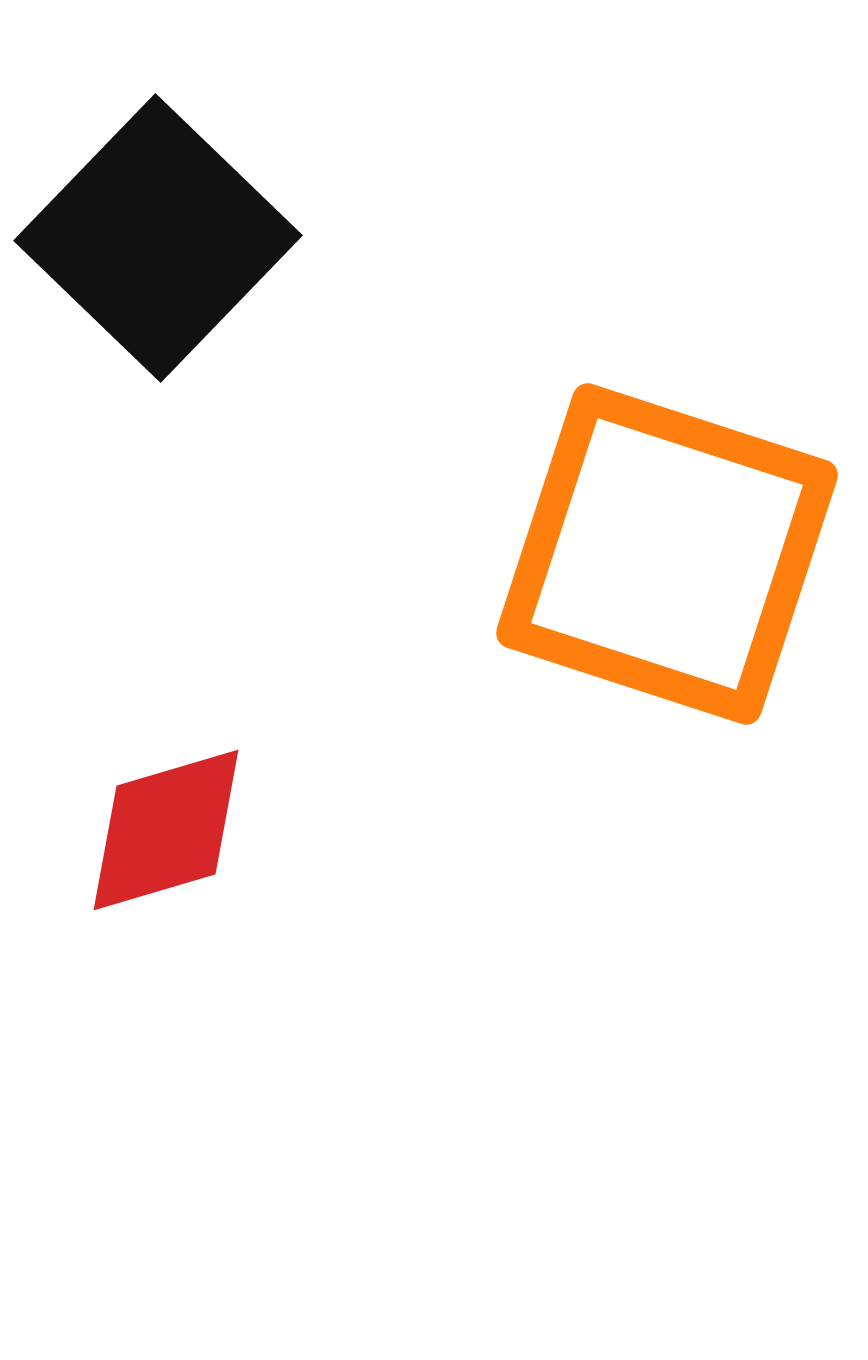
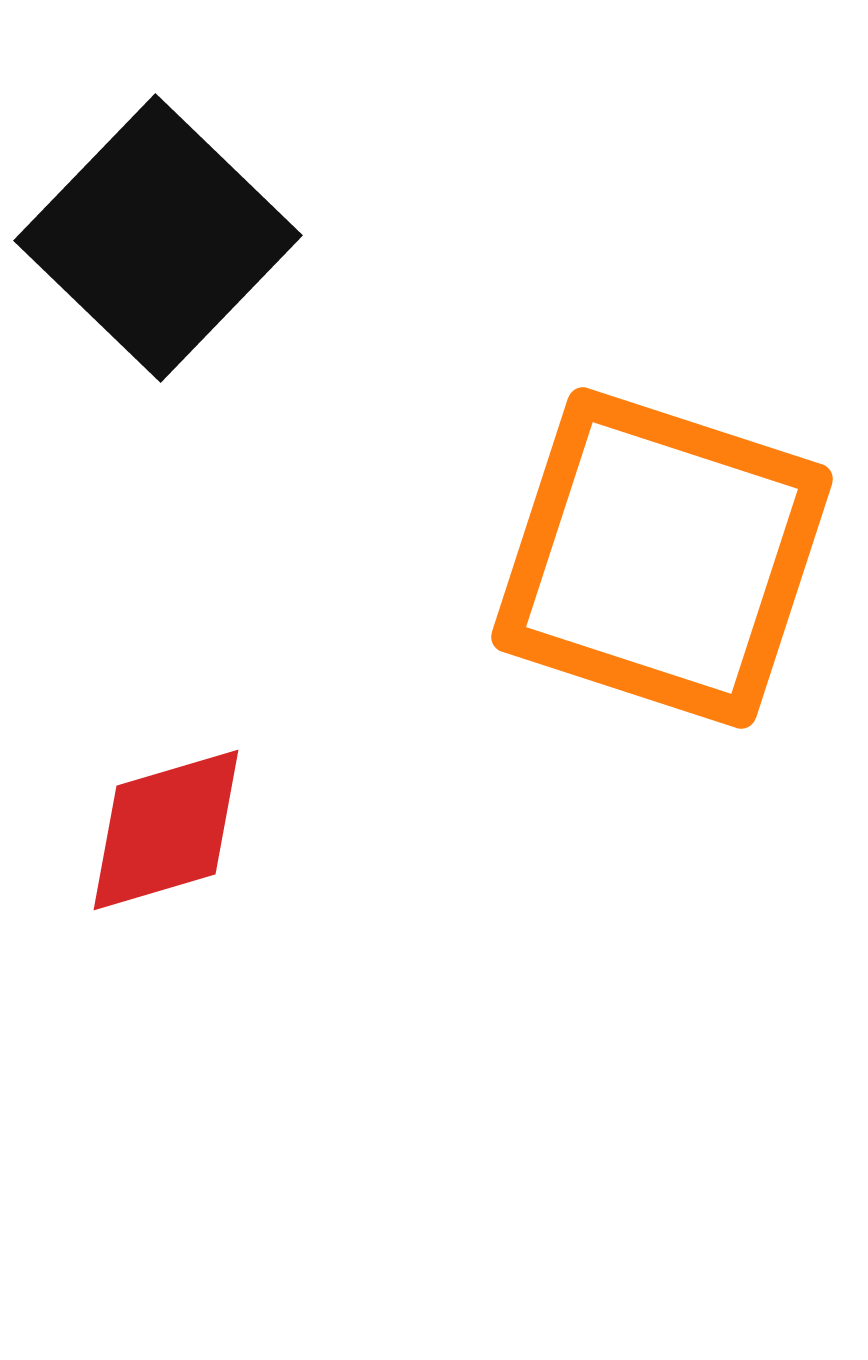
orange square: moved 5 px left, 4 px down
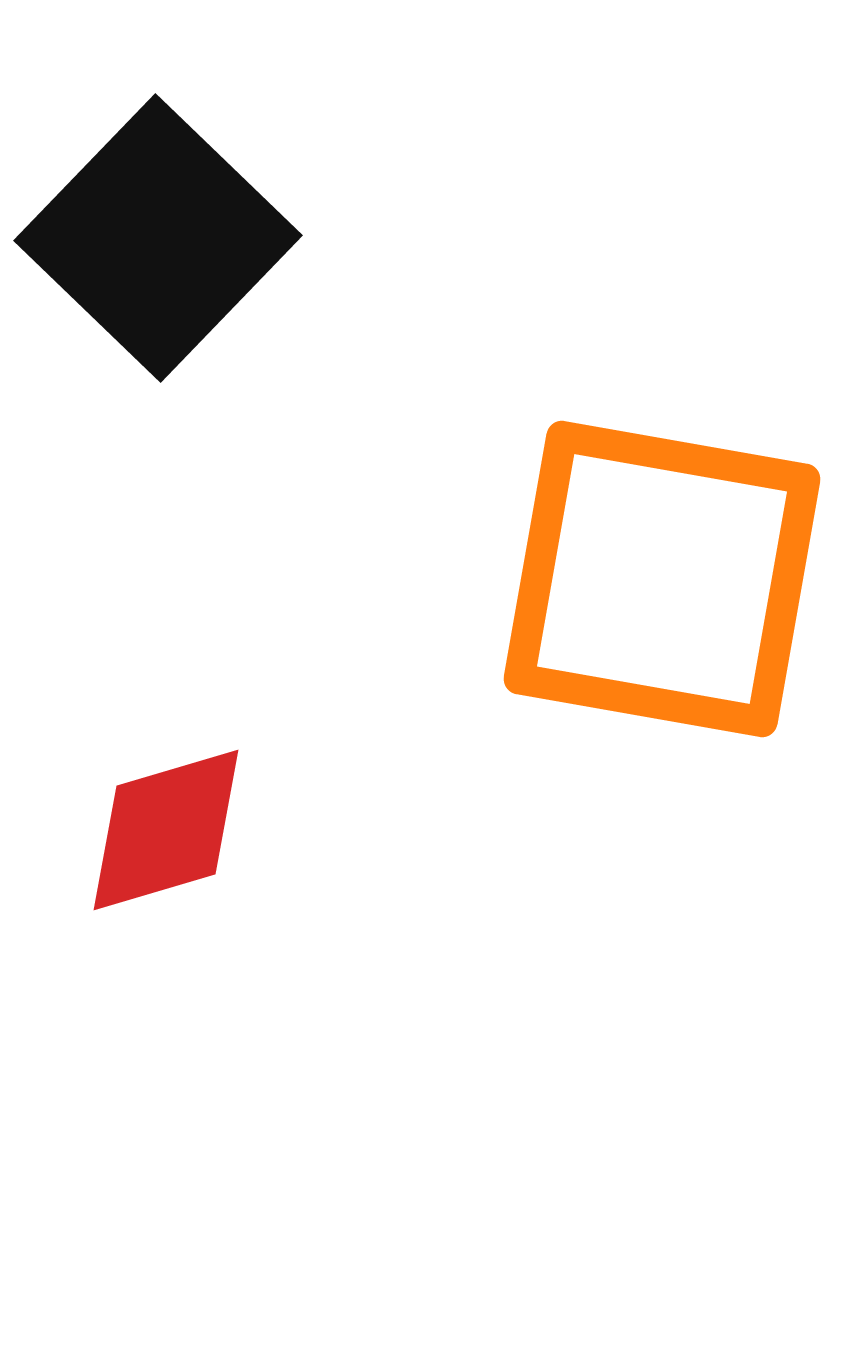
orange square: moved 21 px down; rotated 8 degrees counterclockwise
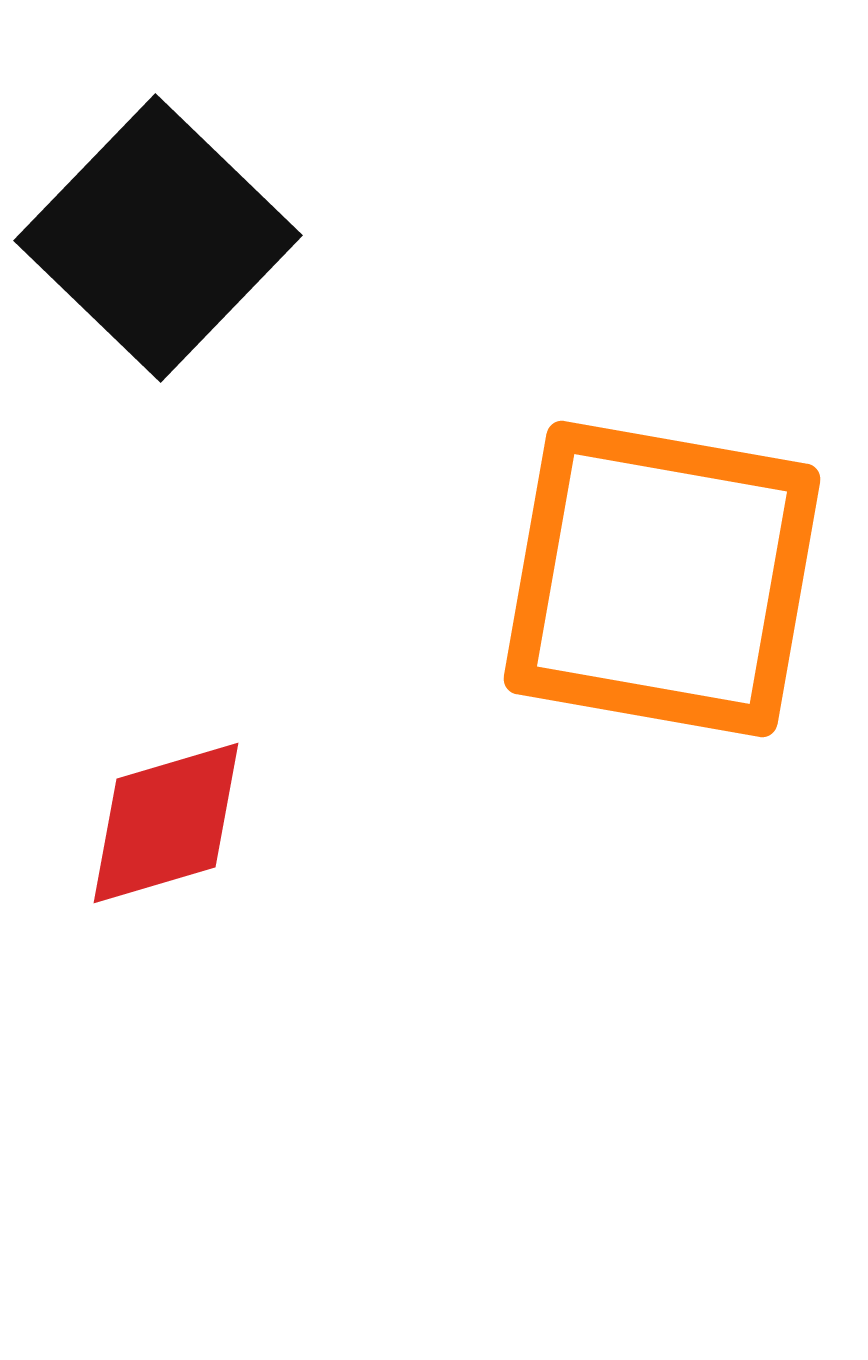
red diamond: moved 7 px up
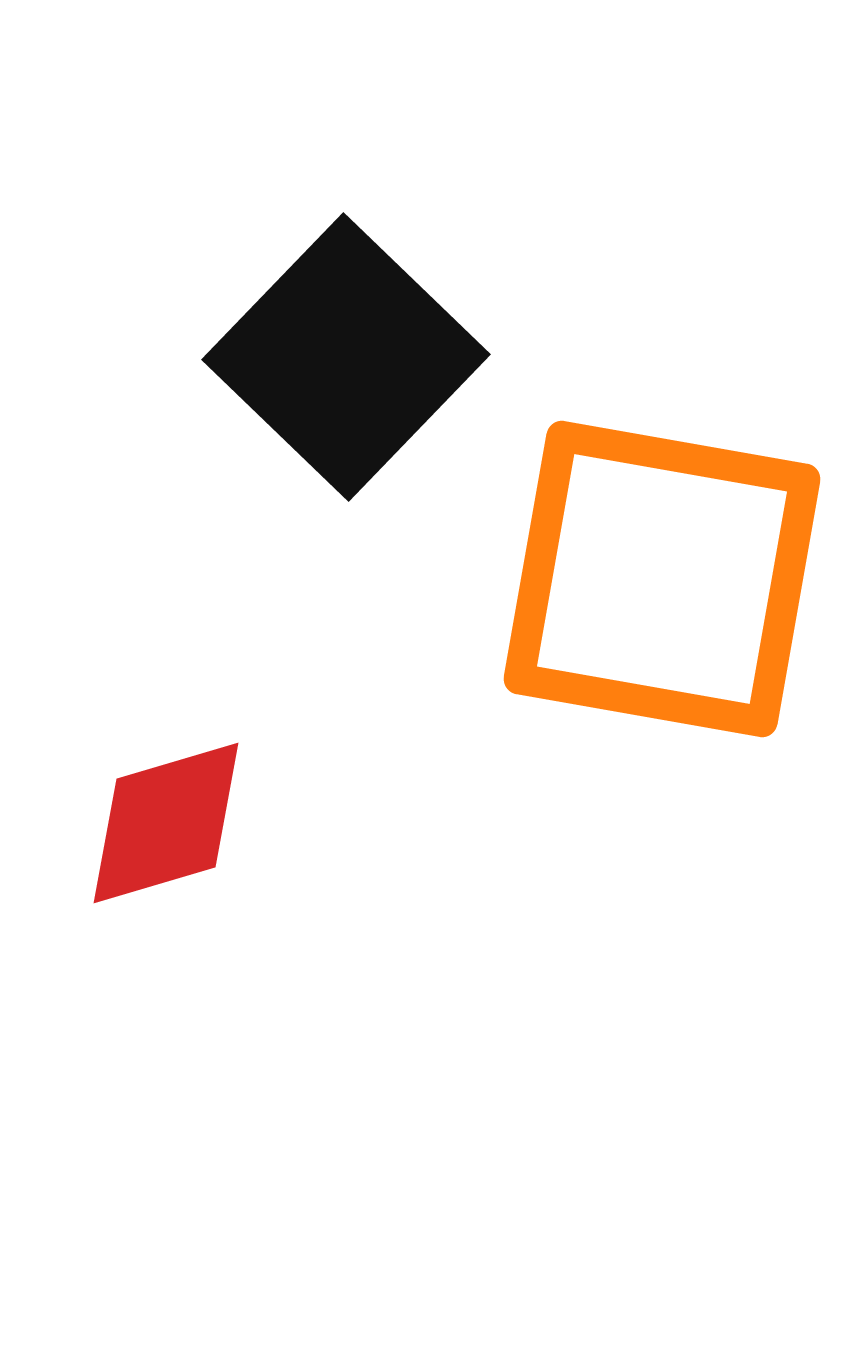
black square: moved 188 px right, 119 px down
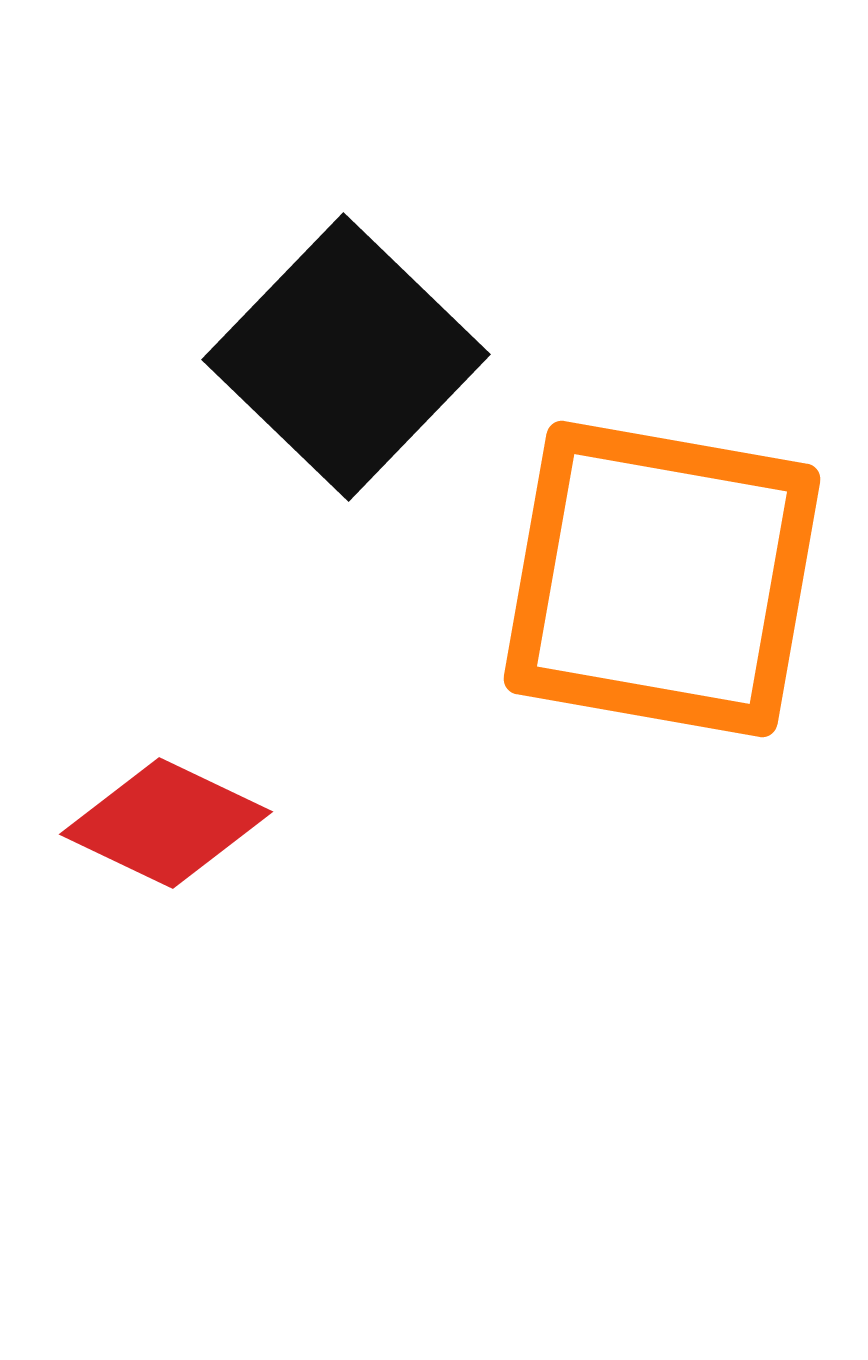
red diamond: rotated 42 degrees clockwise
